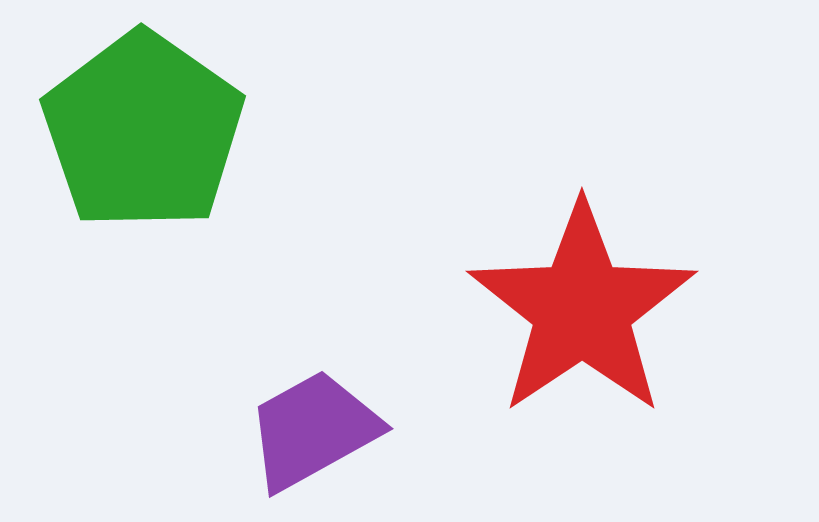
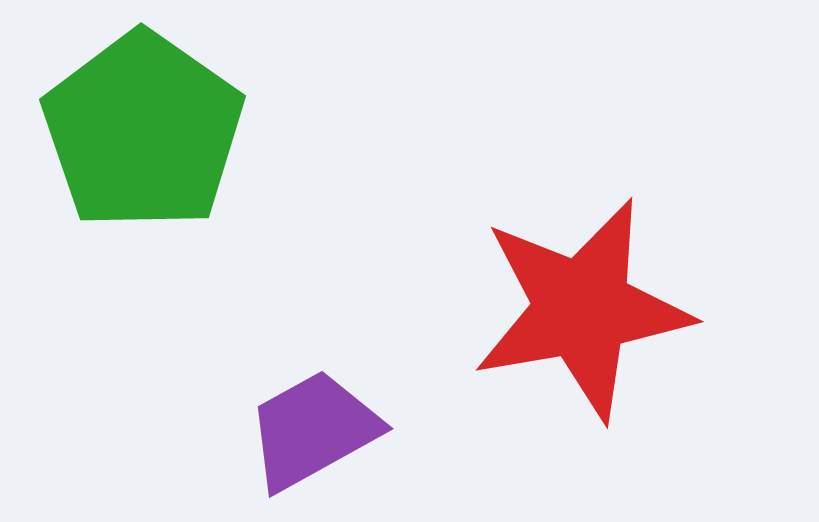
red star: rotated 24 degrees clockwise
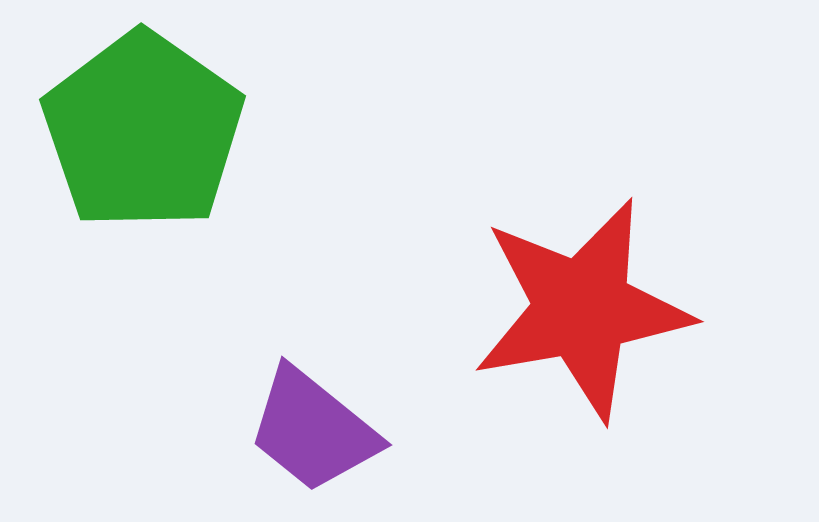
purple trapezoid: rotated 112 degrees counterclockwise
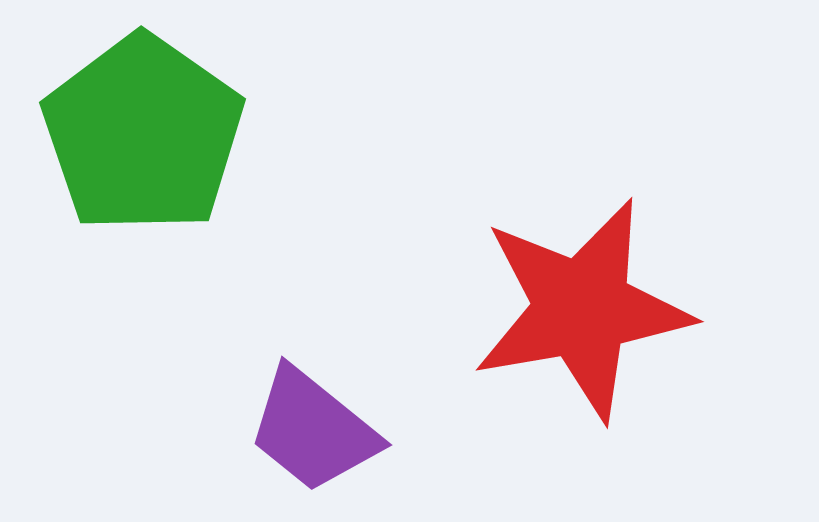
green pentagon: moved 3 px down
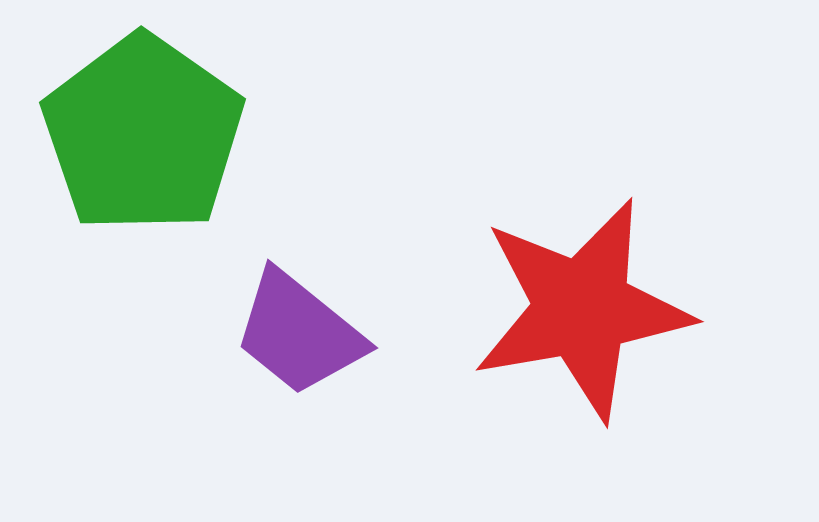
purple trapezoid: moved 14 px left, 97 px up
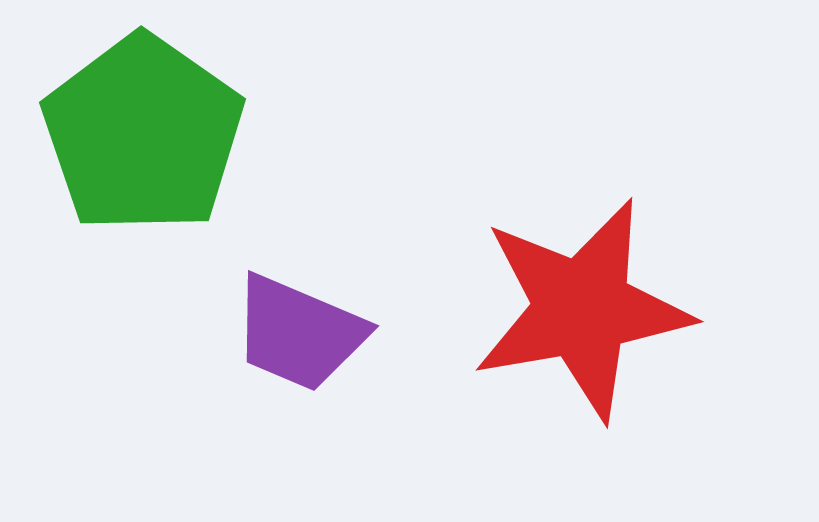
purple trapezoid: rotated 16 degrees counterclockwise
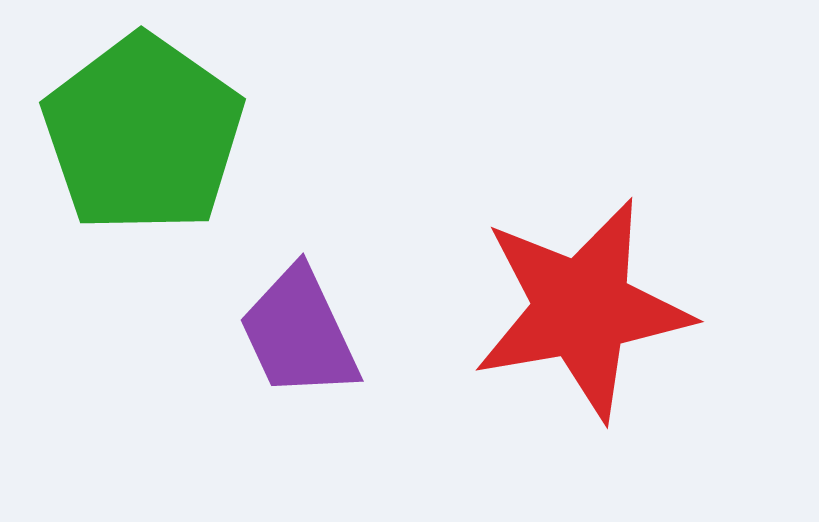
purple trapezoid: rotated 42 degrees clockwise
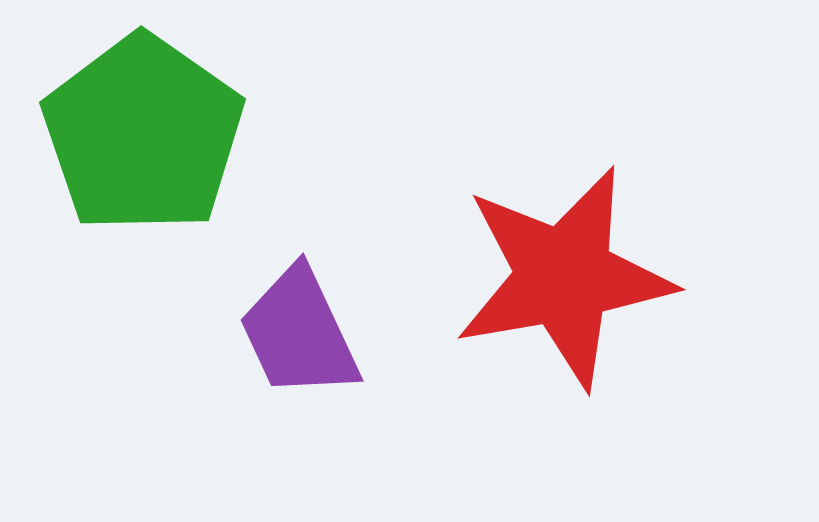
red star: moved 18 px left, 32 px up
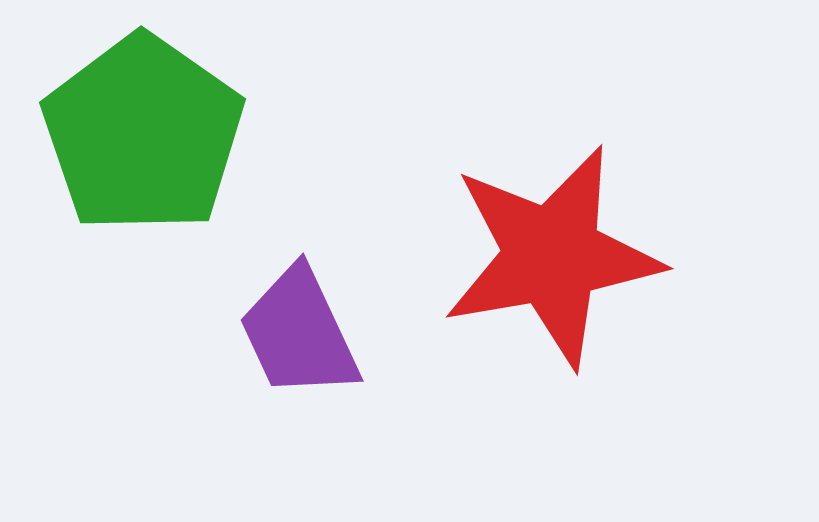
red star: moved 12 px left, 21 px up
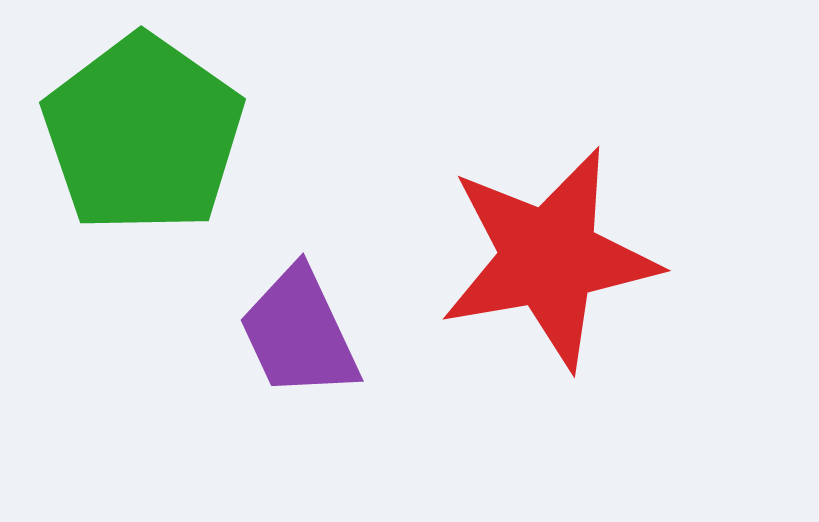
red star: moved 3 px left, 2 px down
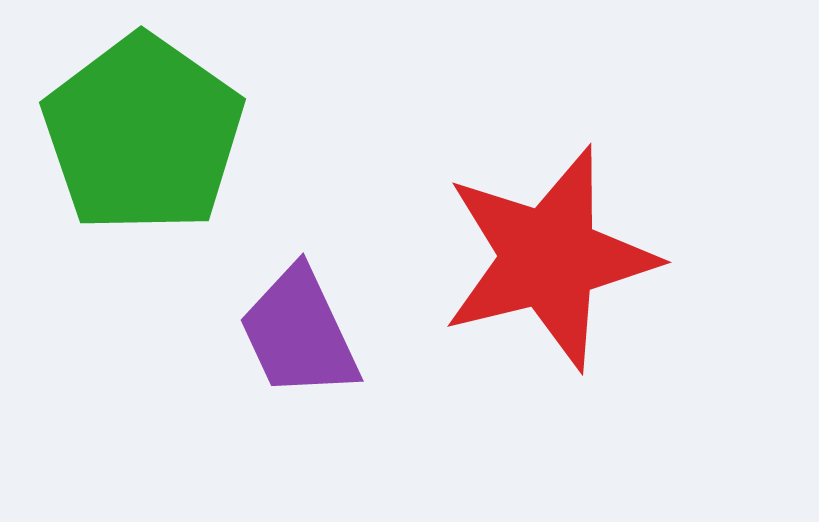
red star: rotated 4 degrees counterclockwise
